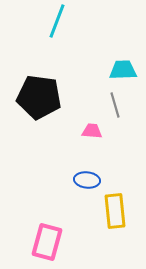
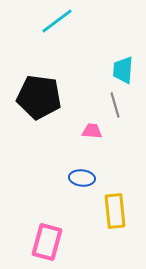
cyan line: rotated 32 degrees clockwise
cyan trapezoid: rotated 84 degrees counterclockwise
blue ellipse: moved 5 px left, 2 px up
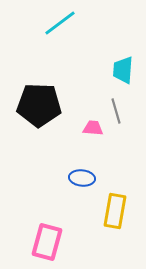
cyan line: moved 3 px right, 2 px down
black pentagon: moved 8 px down; rotated 6 degrees counterclockwise
gray line: moved 1 px right, 6 px down
pink trapezoid: moved 1 px right, 3 px up
yellow rectangle: rotated 16 degrees clockwise
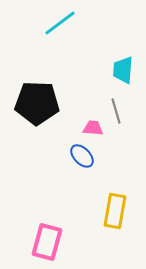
black pentagon: moved 2 px left, 2 px up
blue ellipse: moved 22 px up; rotated 40 degrees clockwise
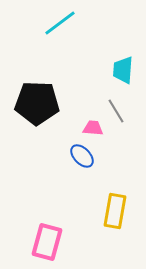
gray line: rotated 15 degrees counterclockwise
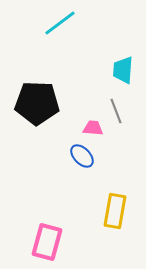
gray line: rotated 10 degrees clockwise
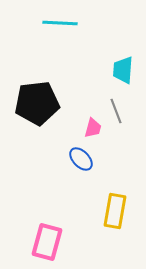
cyan line: rotated 40 degrees clockwise
black pentagon: rotated 9 degrees counterclockwise
pink trapezoid: rotated 100 degrees clockwise
blue ellipse: moved 1 px left, 3 px down
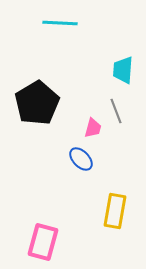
black pentagon: rotated 24 degrees counterclockwise
pink rectangle: moved 4 px left
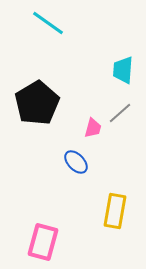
cyan line: moved 12 px left; rotated 32 degrees clockwise
gray line: moved 4 px right, 2 px down; rotated 70 degrees clockwise
blue ellipse: moved 5 px left, 3 px down
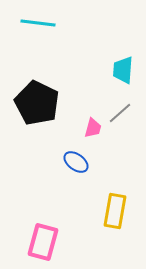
cyan line: moved 10 px left; rotated 28 degrees counterclockwise
black pentagon: rotated 15 degrees counterclockwise
blue ellipse: rotated 10 degrees counterclockwise
